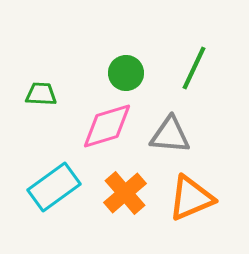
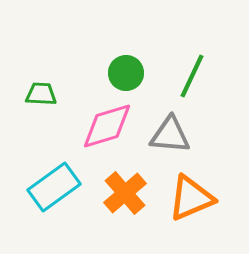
green line: moved 2 px left, 8 px down
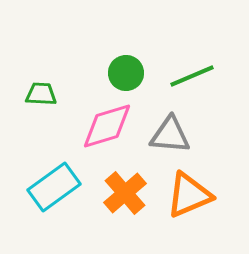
green line: rotated 42 degrees clockwise
orange triangle: moved 2 px left, 3 px up
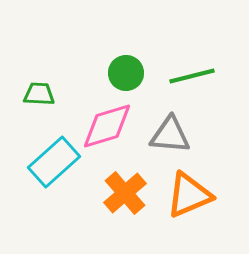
green line: rotated 9 degrees clockwise
green trapezoid: moved 2 px left
cyan rectangle: moved 25 px up; rotated 6 degrees counterclockwise
